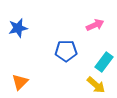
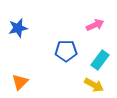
cyan rectangle: moved 4 px left, 2 px up
yellow arrow: moved 2 px left; rotated 12 degrees counterclockwise
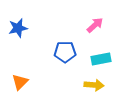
pink arrow: rotated 18 degrees counterclockwise
blue pentagon: moved 1 px left, 1 px down
cyan rectangle: moved 1 px right, 1 px up; rotated 42 degrees clockwise
yellow arrow: rotated 24 degrees counterclockwise
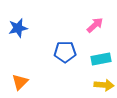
yellow arrow: moved 10 px right
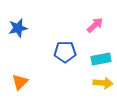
yellow arrow: moved 1 px left, 2 px up
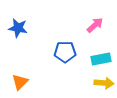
blue star: rotated 24 degrees clockwise
yellow arrow: moved 1 px right
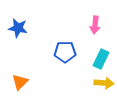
pink arrow: rotated 138 degrees clockwise
cyan rectangle: rotated 54 degrees counterclockwise
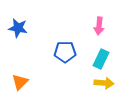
pink arrow: moved 4 px right, 1 px down
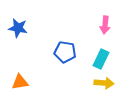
pink arrow: moved 6 px right, 1 px up
blue pentagon: rotated 10 degrees clockwise
orange triangle: rotated 36 degrees clockwise
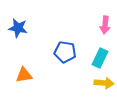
cyan rectangle: moved 1 px left, 1 px up
orange triangle: moved 4 px right, 7 px up
